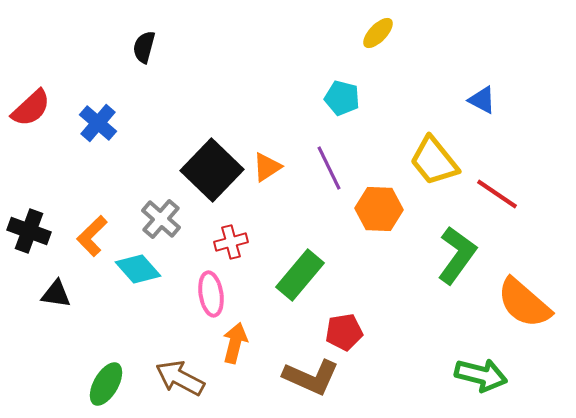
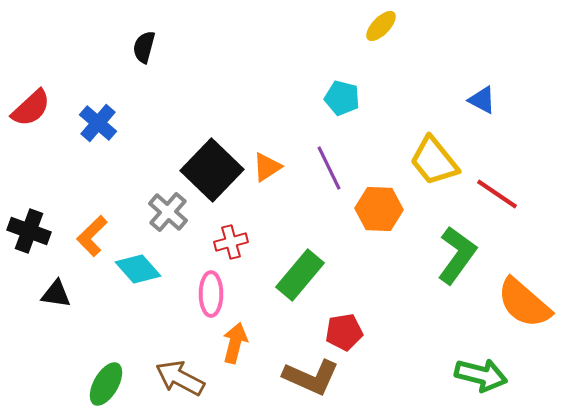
yellow ellipse: moved 3 px right, 7 px up
gray cross: moved 7 px right, 7 px up
pink ellipse: rotated 9 degrees clockwise
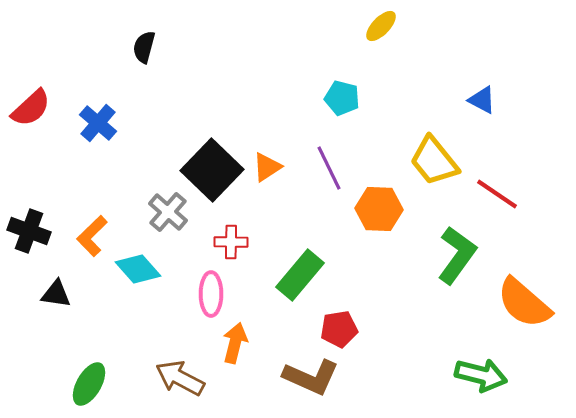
red cross: rotated 16 degrees clockwise
red pentagon: moved 5 px left, 3 px up
green ellipse: moved 17 px left
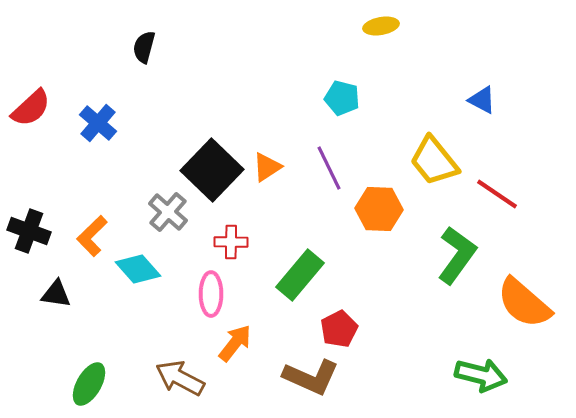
yellow ellipse: rotated 36 degrees clockwise
red pentagon: rotated 18 degrees counterclockwise
orange arrow: rotated 24 degrees clockwise
